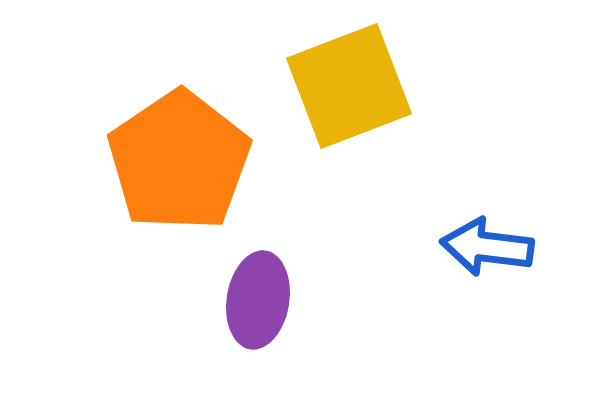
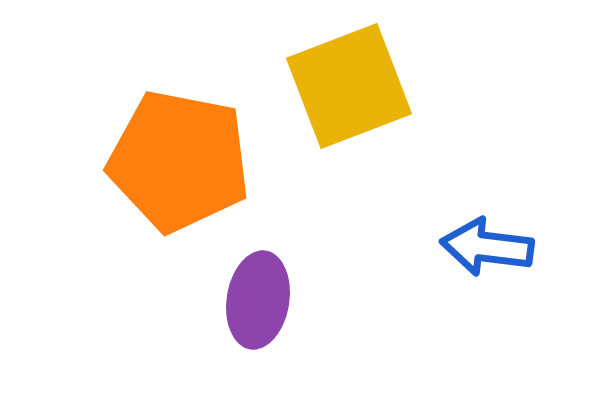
orange pentagon: rotated 27 degrees counterclockwise
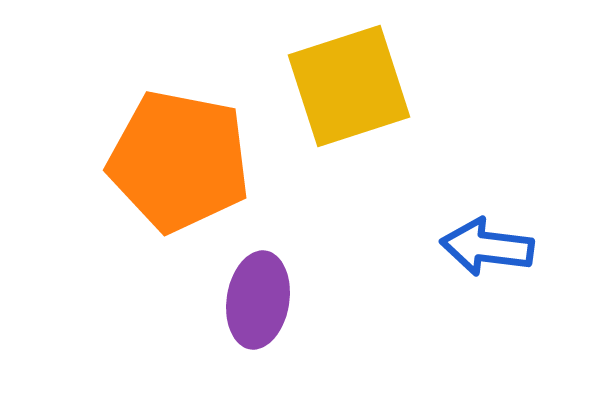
yellow square: rotated 3 degrees clockwise
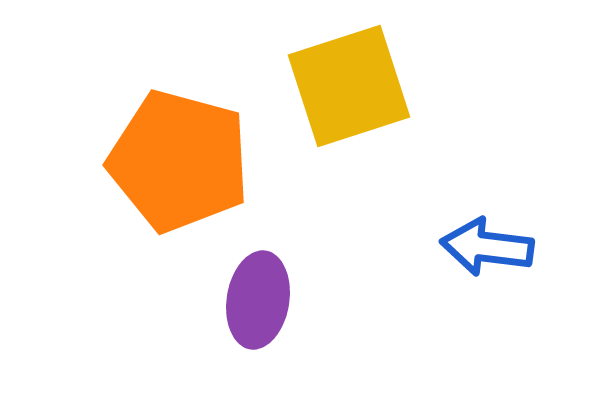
orange pentagon: rotated 4 degrees clockwise
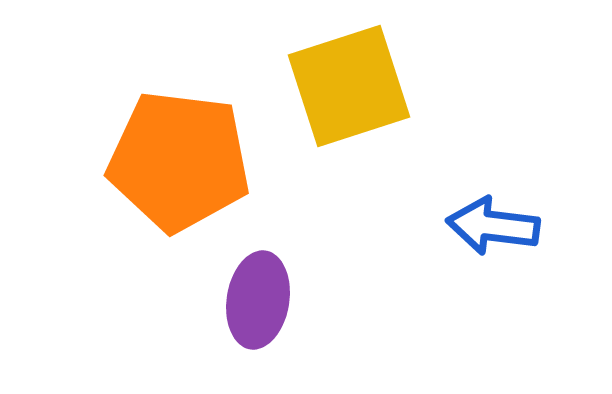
orange pentagon: rotated 8 degrees counterclockwise
blue arrow: moved 6 px right, 21 px up
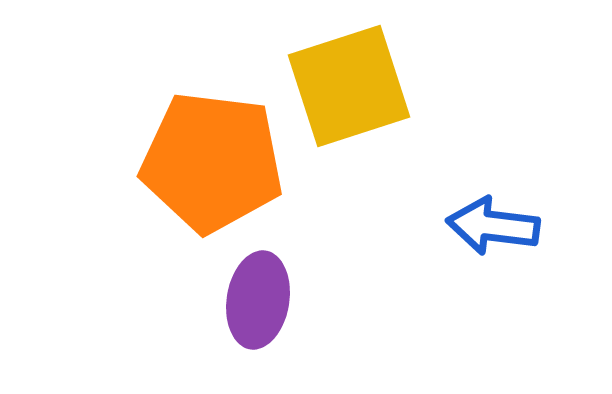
orange pentagon: moved 33 px right, 1 px down
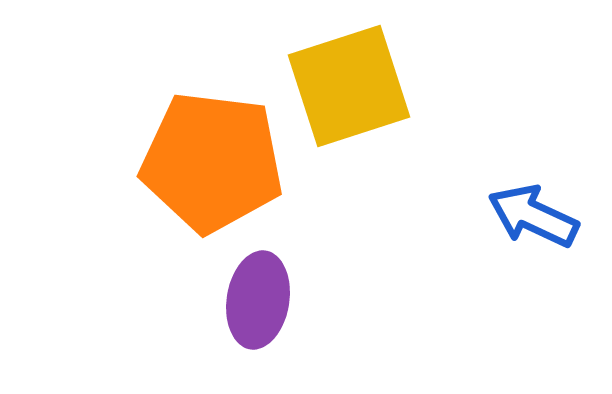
blue arrow: moved 40 px right, 10 px up; rotated 18 degrees clockwise
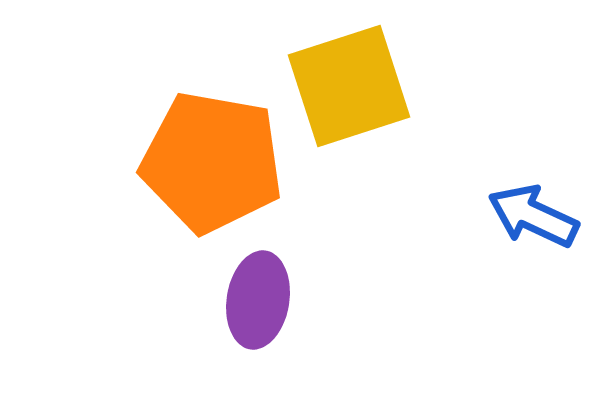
orange pentagon: rotated 3 degrees clockwise
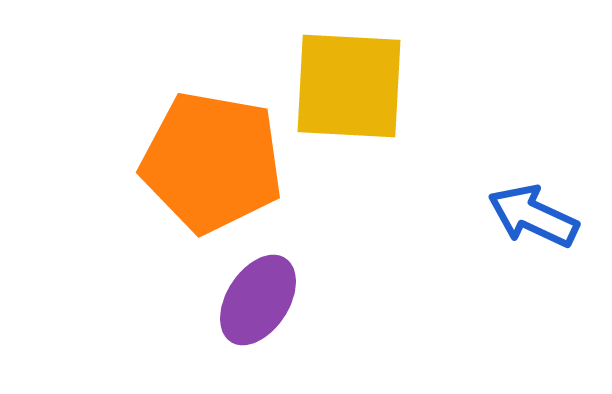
yellow square: rotated 21 degrees clockwise
purple ellipse: rotated 24 degrees clockwise
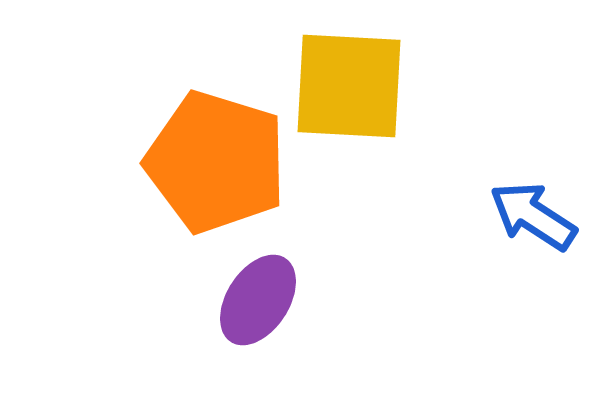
orange pentagon: moved 4 px right; rotated 7 degrees clockwise
blue arrow: rotated 8 degrees clockwise
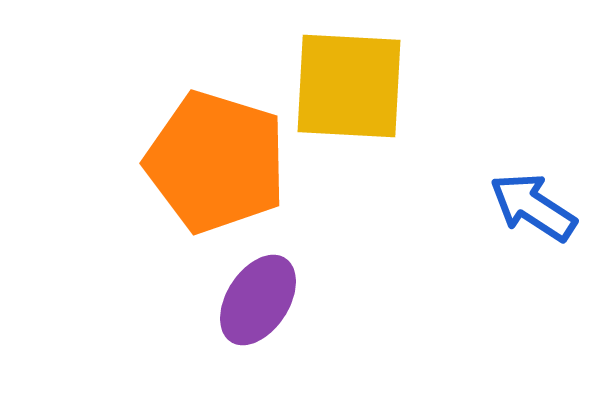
blue arrow: moved 9 px up
